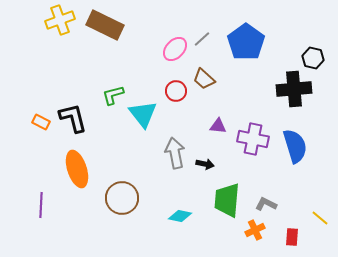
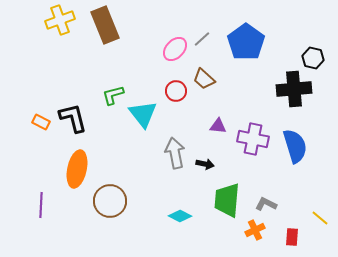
brown rectangle: rotated 42 degrees clockwise
orange ellipse: rotated 30 degrees clockwise
brown circle: moved 12 px left, 3 px down
cyan diamond: rotated 15 degrees clockwise
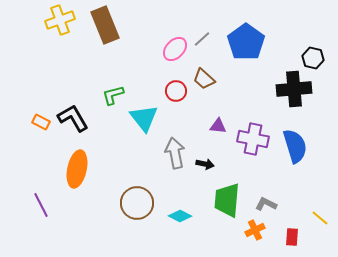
cyan triangle: moved 1 px right, 4 px down
black L-shape: rotated 16 degrees counterclockwise
brown circle: moved 27 px right, 2 px down
purple line: rotated 30 degrees counterclockwise
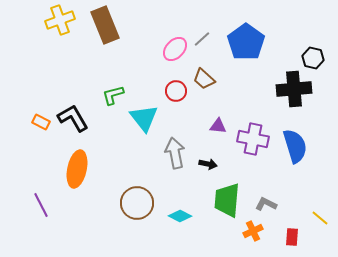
black arrow: moved 3 px right
orange cross: moved 2 px left, 1 px down
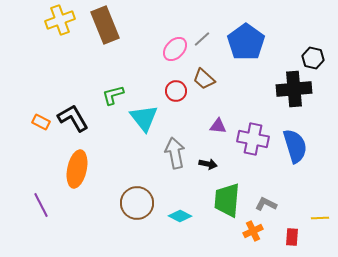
yellow line: rotated 42 degrees counterclockwise
